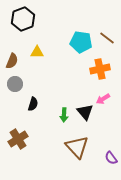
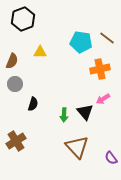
yellow triangle: moved 3 px right
brown cross: moved 2 px left, 2 px down
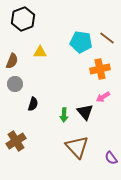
pink arrow: moved 2 px up
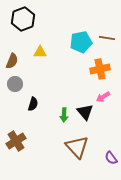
brown line: rotated 28 degrees counterclockwise
cyan pentagon: rotated 20 degrees counterclockwise
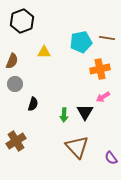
black hexagon: moved 1 px left, 2 px down
yellow triangle: moved 4 px right
black triangle: rotated 12 degrees clockwise
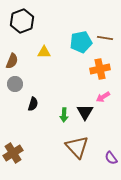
brown line: moved 2 px left
brown cross: moved 3 px left, 12 px down
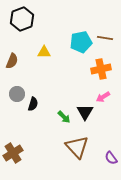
black hexagon: moved 2 px up
orange cross: moved 1 px right
gray circle: moved 2 px right, 10 px down
green arrow: moved 2 px down; rotated 48 degrees counterclockwise
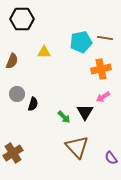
black hexagon: rotated 20 degrees clockwise
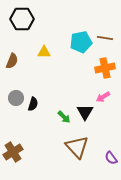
orange cross: moved 4 px right, 1 px up
gray circle: moved 1 px left, 4 px down
brown cross: moved 1 px up
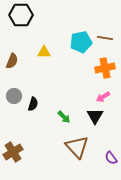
black hexagon: moved 1 px left, 4 px up
gray circle: moved 2 px left, 2 px up
black triangle: moved 10 px right, 4 px down
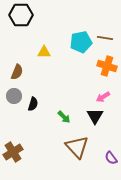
brown semicircle: moved 5 px right, 11 px down
orange cross: moved 2 px right, 2 px up; rotated 30 degrees clockwise
